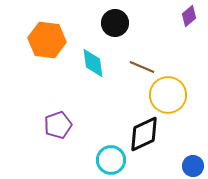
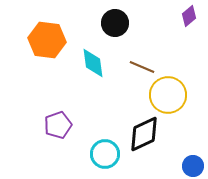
cyan circle: moved 6 px left, 6 px up
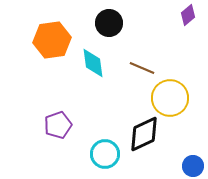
purple diamond: moved 1 px left, 1 px up
black circle: moved 6 px left
orange hexagon: moved 5 px right; rotated 15 degrees counterclockwise
brown line: moved 1 px down
yellow circle: moved 2 px right, 3 px down
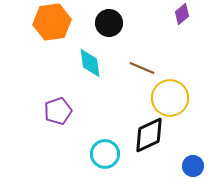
purple diamond: moved 6 px left, 1 px up
orange hexagon: moved 18 px up
cyan diamond: moved 3 px left
purple pentagon: moved 14 px up
black diamond: moved 5 px right, 1 px down
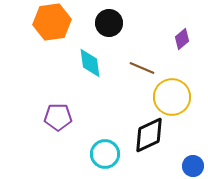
purple diamond: moved 25 px down
yellow circle: moved 2 px right, 1 px up
purple pentagon: moved 6 px down; rotated 20 degrees clockwise
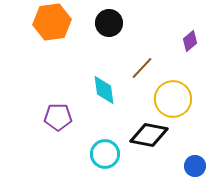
purple diamond: moved 8 px right, 2 px down
cyan diamond: moved 14 px right, 27 px down
brown line: rotated 70 degrees counterclockwise
yellow circle: moved 1 px right, 2 px down
black diamond: rotated 36 degrees clockwise
blue circle: moved 2 px right
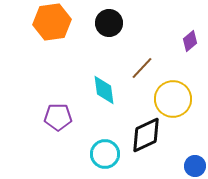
black diamond: moved 3 px left; rotated 36 degrees counterclockwise
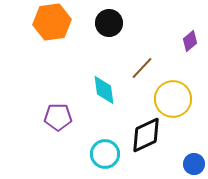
blue circle: moved 1 px left, 2 px up
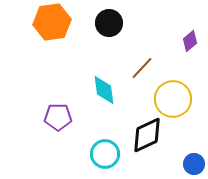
black diamond: moved 1 px right
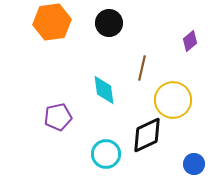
brown line: rotated 30 degrees counterclockwise
yellow circle: moved 1 px down
purple pentagon: rotated 12 degrees counterclockwise
cyan circle: moved 1 px right
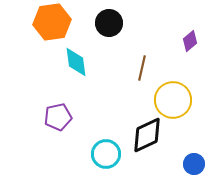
cyan diamond: moved 28 px left, 28 px up
